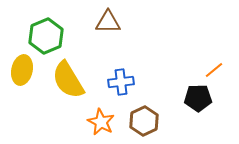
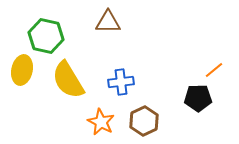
green hexagon: rotated 24 degrees counterclockwise
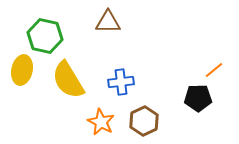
green hexagon: moved 1 px left
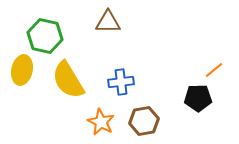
brown hexagon: rotated 16 degrees clockwise
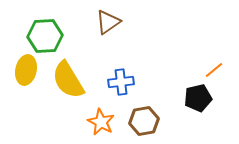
brown triangle: rotated 36 degrees counterclockwise
green hexagon: rotated 16 degrees counterclockwise
yellow ellipse: moved 4 px right
black pentagon: rotated 12 degrees counterclockwise
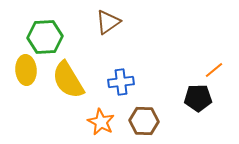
green hexagon: moved 1 px down
yellow ellipse: rotated 16 degrees counterclockwise
black pentagon: rotated 12 degrees clockwise
brown hexagon: rotated 12 degrees clockwise
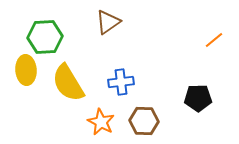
orange line: moved 30 px up
yellow semicircle: moved 3 px down
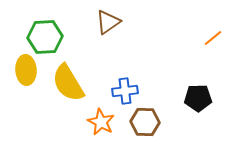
orange line: moved 1 px left, 2 px up
blue cross: moved 4 px right, 9 px down
brown hexagon: moved 1 px right, 1 px down
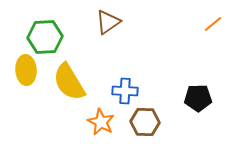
orange line: moved 14 px up
yellow semicircle: moved 1 px right, 1 px up
blue cross: rotated 10 degrees clockwise
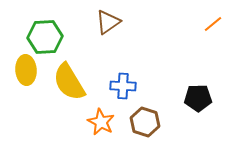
blue cross: moved 2 px left, 5 px up
brown hexagon: rotated 16 degrees clockwise
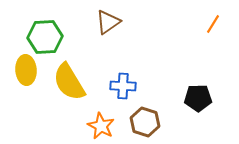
orange line: rotated 18 degrees counterclockwise
orange star: moved 4 px down
